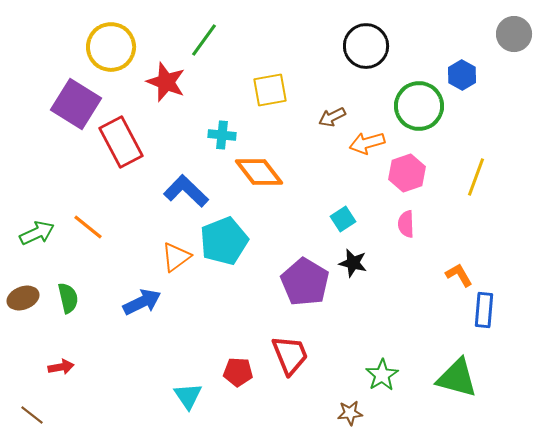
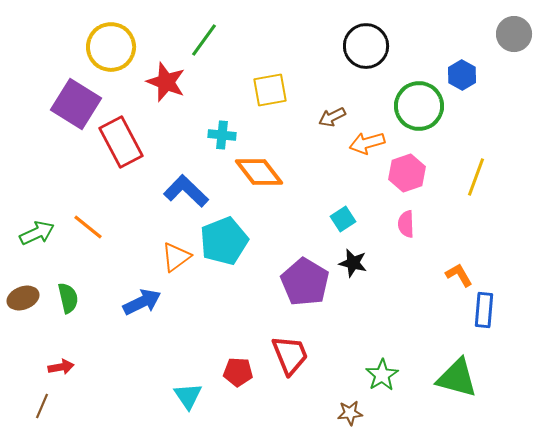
brown line: moved 10 px right, 9 px up; rotated 75 degrees clockwise
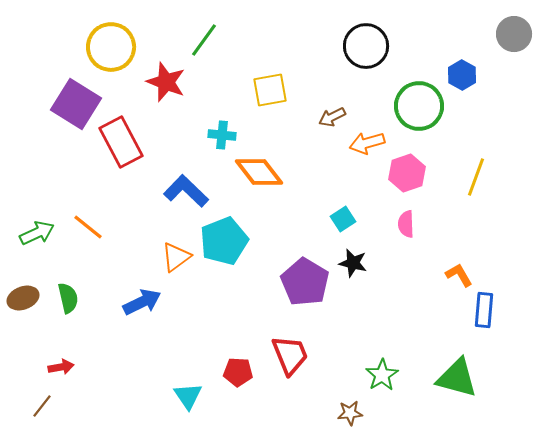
brown line: rotated 15 degrees clockwise
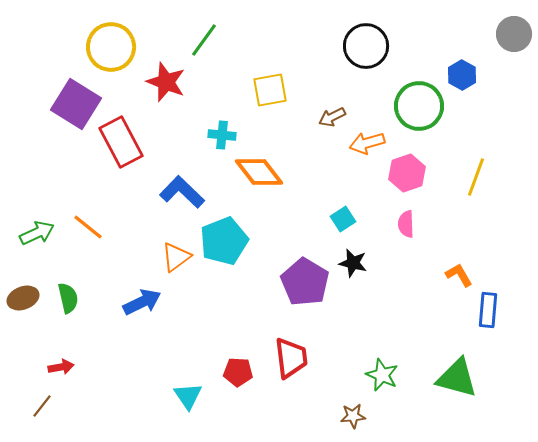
blue L-shape: moved 4 px left, 1 px down
blue rectangle: moved 4 px right
red trapezoid: moved 1 px right, 3 px down; rotated 15 degrees clockwise
green star: rotated 16 degrees counterclockwise
brown star: moved 3 px right, 3 px down
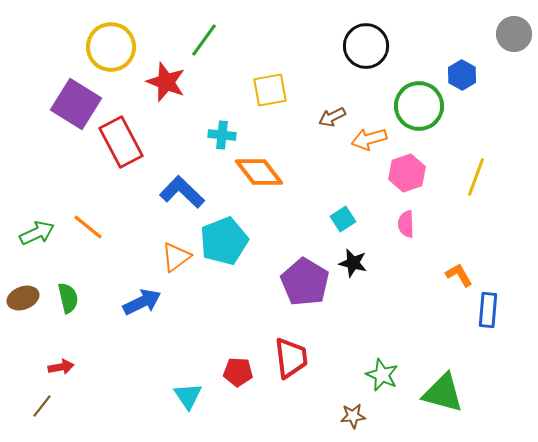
orange arrow: moved 2 px right, 4 px up
green triangle: moved 14 px left, 15 px down
